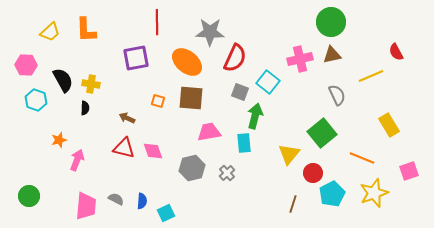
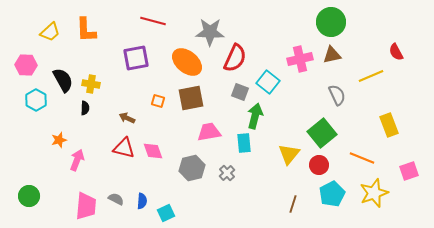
red line at (157, 22): moved 4 px left, 1 px up; rotated 75 degrees counterclockwise
brown square at (191, 98): rotated 16 degrees counterclockwise
cyan hexagon at (36, 100): rotated 10 degrees clockwise
yellow rectangle at (389, 125): rotated 10 degrees clockwise
red circle at (313, 173): moved 6 px right, 8 px up
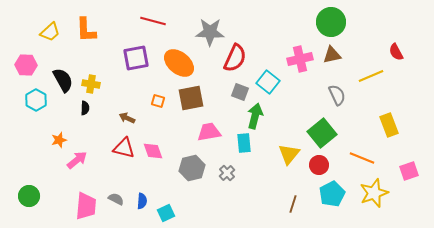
orange ellipse at (187, 62): moved 8 px left, 1 px down
pink arrow at (77, 160): rotated 30 degrees clockwise
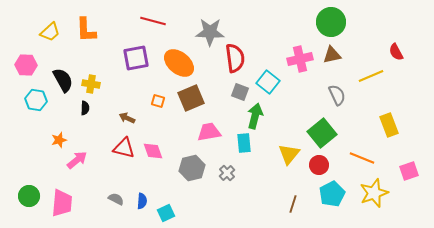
red semicircle at (235, 58): rotated 32 degrees counterclockwise
brown square at (191, 98): rotated 12 degrees counterclockwise
cyan hexagon at (36, 100): rotated 20 degrees counterclockwise
pink trapezoid at (86, 206): moved 24 px left, 3 px up
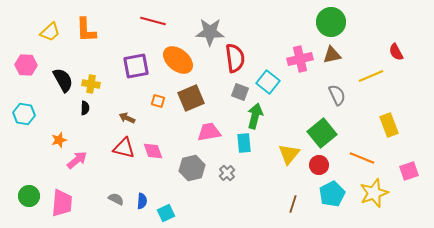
purple square at (136, 58): moved 8 px down
orange ellipse at (179, 63): moved 1 px left, 3 px up
cyan hexagon at (36, 100): moved 12 px left, 14 px down
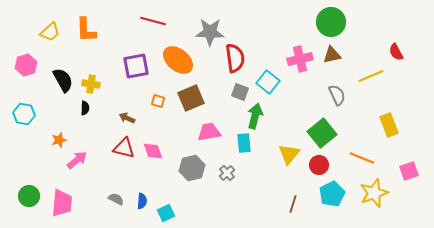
pink hexagon at (26, 65): rotated 20 degrees counterclockwise
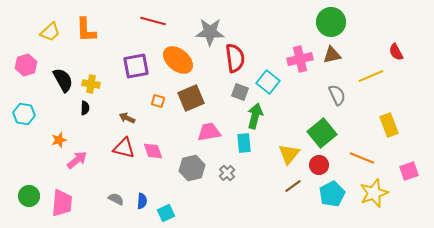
brown line at (293, 204): moved 18 px up; rotated 36 degrees clockwise
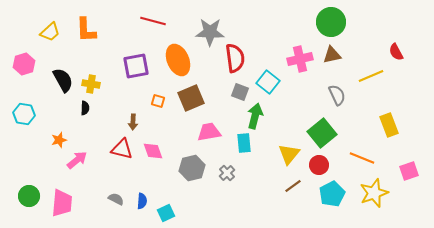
orange ellipse at (178, 60): rotated 28 degrees clockwise
pink hexagon at (26, 65): moved 2 px left, 1 px up
brown arrow at (127, 118): moved 6 px right, 4 px down; rotated 112 degrees counterclockwise
red triangle at (124, 148): moved 2 px left, 1 px down
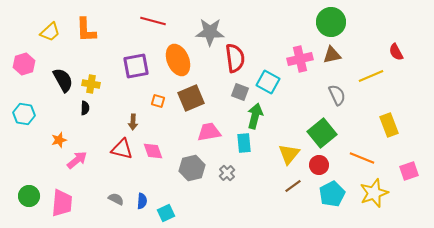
cyan square at (268, 82): rotated 10 degrees counterclockwise
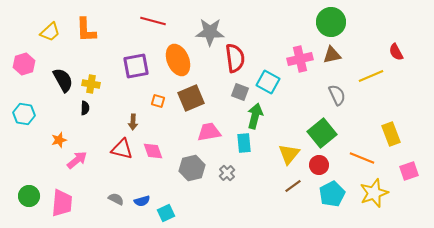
yellow rectangle at (389, 125): moved 2 px right, 9 px down
blue semicircle at (142, 201): rotated 70 degrees clockwise
